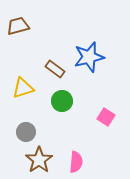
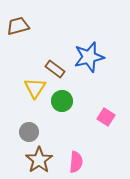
yellow triangle: moved 12 px right; rotated 40 degrees counterclockwise
gray circle: moved 3 px right
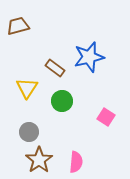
brown rectangle: moved 1 px up
yellow triangle: moved 8 px left
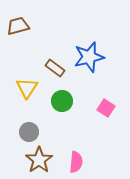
pink square: moved 9 px up
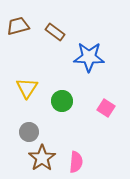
blue star: rotated 16 degrees clockwise
brown rectangle: moved 36 px up
brown star: moved 3 px right, 2 px up
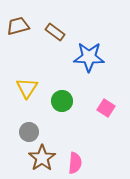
pink semicircle: moved 1 px left, 1 px down
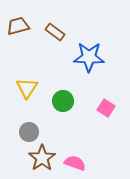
green circle: moved 1 px right
pink semicircle: rotated 75 degrees counterclockwise
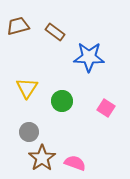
green circle: moved 1 px left
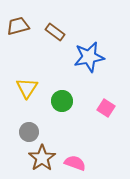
blue star: rotated 12 degrees counterclockwise
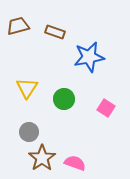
brown rectangle: rotated 18 degrees counterclockwise
green circle: moved 2 px right, 2 px up
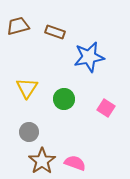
brown star: moved 3 px down
